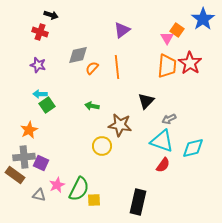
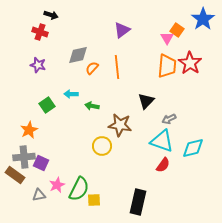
cyan arrow: moved 31 px right
gray triangle: rotated 24 degrees counterclockwise
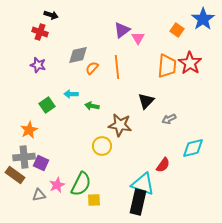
pink triangle: moved 29 px left
cyan triangle: moved 19 px left, 43 px down
green semicircle: moved 2 px right, 5 px up
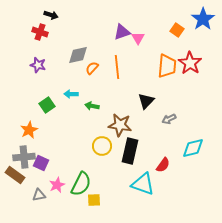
purple triangle: moved 2 px down; rotated 18 degrees clockwise
black rectangle: moved 8 px left, 51 px up
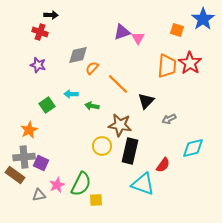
black arrow: rotated 16 degrees counterclockwise
orange square: rotated 16 degrees counterclockwise
orange line: moved 1 px right, 17 px down; rotated 40 degrees counterclockwise
yellow square: moved 2 px right
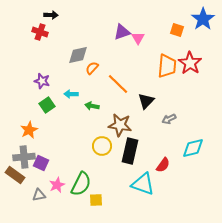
purple star: moved 4 px right, 16 px down
